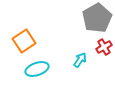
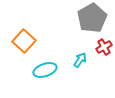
gray pentagon: moved 5 px left
orange square: rotated 15 degrees counterclockwise
cyan ellipse: moved 8 px right, 1 px down
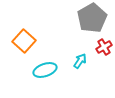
cyan arrow: moved 1 px down
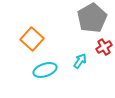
orange square: moved 8 px right, 2 px up
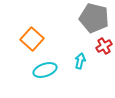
gray pentagon: moved 2 px right; rotated 28 degrees counterclockwise
red cross: moved 1 px up
cyan arrow: rotated 21 degrees counterclockwise
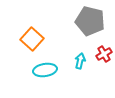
gray pentagon: moved 4 px left, 3 px down
red cross: moved 8 px down
cyan ellipse: rotated 10 degrees clockwise
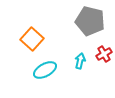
cyan ellipse: rotated 20 degrees counterclockwise
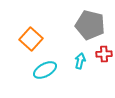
gray pentagon: moved 4 px down
orange square: moved 1 px left
red cross: rotated 28 degrees clockwise
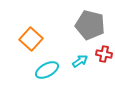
red cross: rotated 14 degrees clockwise
cyan arrow: rotated 42 degrees clockwise
cyan ellipse: moved 2 px right
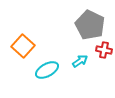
gray pentagon: rotated 12 degrees clockwise
orange square: moved 8 px left, 7 px down
red cross: moved 4 px up
